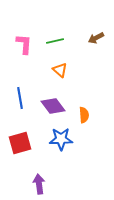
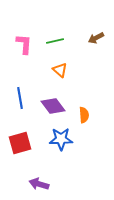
purple arrow: rotated 66 degrees counterclockwise
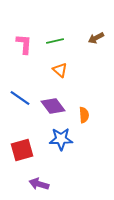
blue line: rotated 45 degrees counterclockwise
red square: moved 2 px right, 7 px down
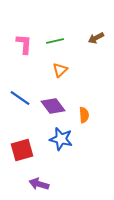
orange triangle: rotated 35 degrees clockwise
blue star: rotated 15 degrees clockwise
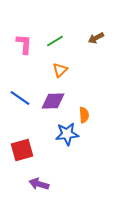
green line: rotated 18 degrees counterclockwise
purple diamond: moved 5 px up; rotated 55 degrees counterclockwise
blue star: moved 6 px right, 5 px up; rotated 20 degrees counterclockwise
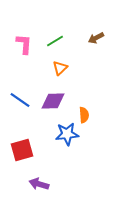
orange triangle: moved 2 px up
blue line: moved 2 px down
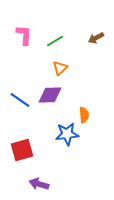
pink L-shape: moved 9 px up
purple diamond: moved 3 px left, 6 px up
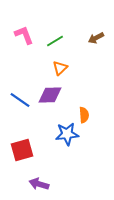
pink L-shape: rotated 25 degrees counterclockwise
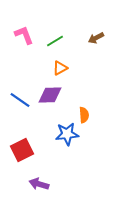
orange triangle: rotated 14 degrees clockwise
red square: rotated 10 degrees counterclockwise
